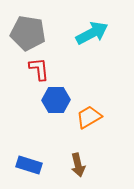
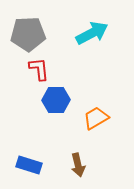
gray pentagon: moved 1 px down; rotated 12 degrees counterclockwise
orange trapezoid: moved 7 px right, 1 px down
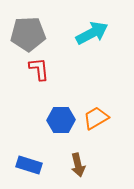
blue hexagon: moved 5 px right, 20 px down
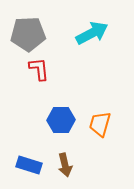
orange trapezoid: moved 4 px right, 6 px down; rotated 44 degrees counterclockwise
brown arrow: moved 13 px left
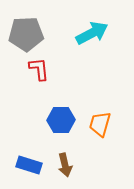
gray pentagon: moved 2 px left
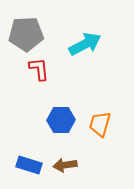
cyan arrow: moved 7 px left, 11 px down
brown arrow: rotated 95 degrees clockwise
